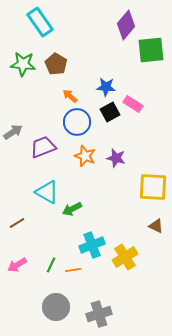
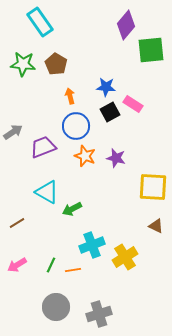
orange arrow: rotated 35 degrees clockwise
blue circle: moved 1 px left, 4 px down
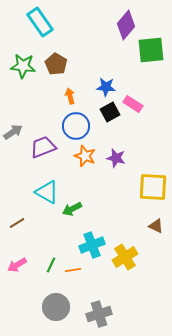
green star: moved 2 px down
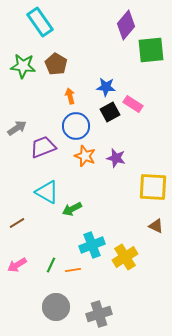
gray arrow: moved 4 px right, 4 px up
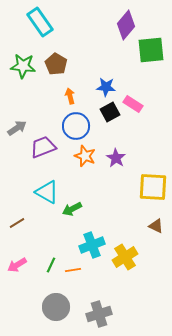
purple star: rotated 18 degrees clockwise
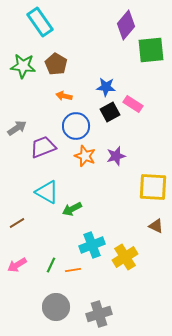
orange arrow: moved 6 px left; rotated 63 degrees counterclockwise
purple star: moved 2 px up; rotated 24 degrees clockwise
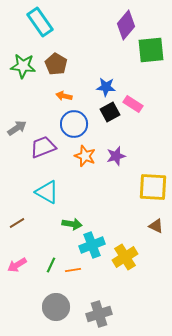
blue circle: moved 2 px left, 2 px up
green arrow: moved 15 px down; rotated 144 degrees counterclockwise
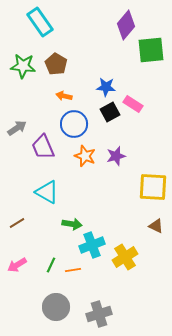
purple trapezoid: rotated 92 degrees counterclockwise
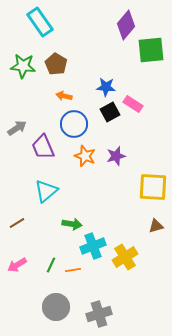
cyan triangle: moved 1 px left, 1 px up; rotated 50 degrees clockwise
brown triangle: rotated 42 degrees counterclockwise
cyan cross: moved 1 px right, 1 px down
